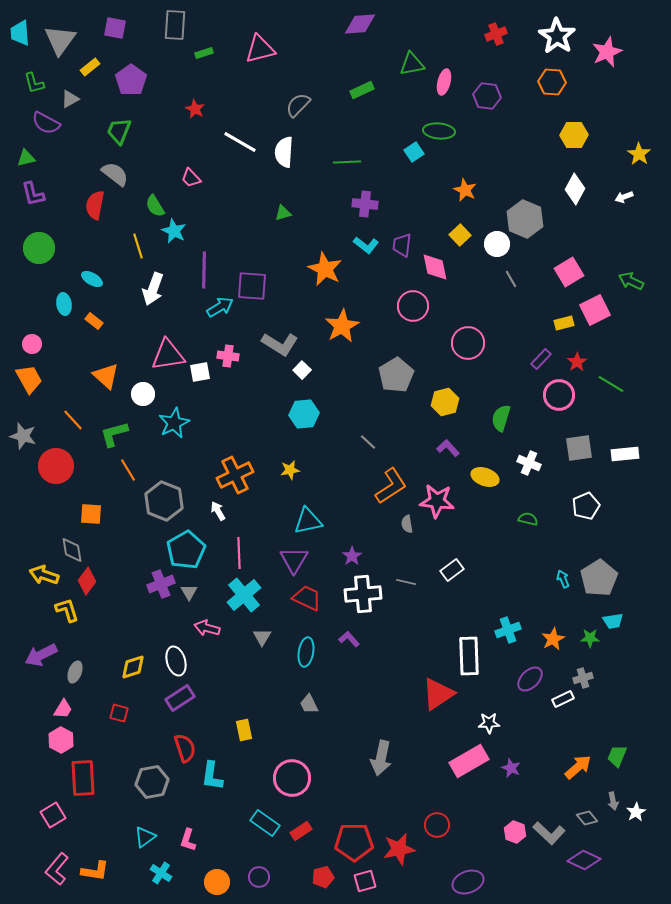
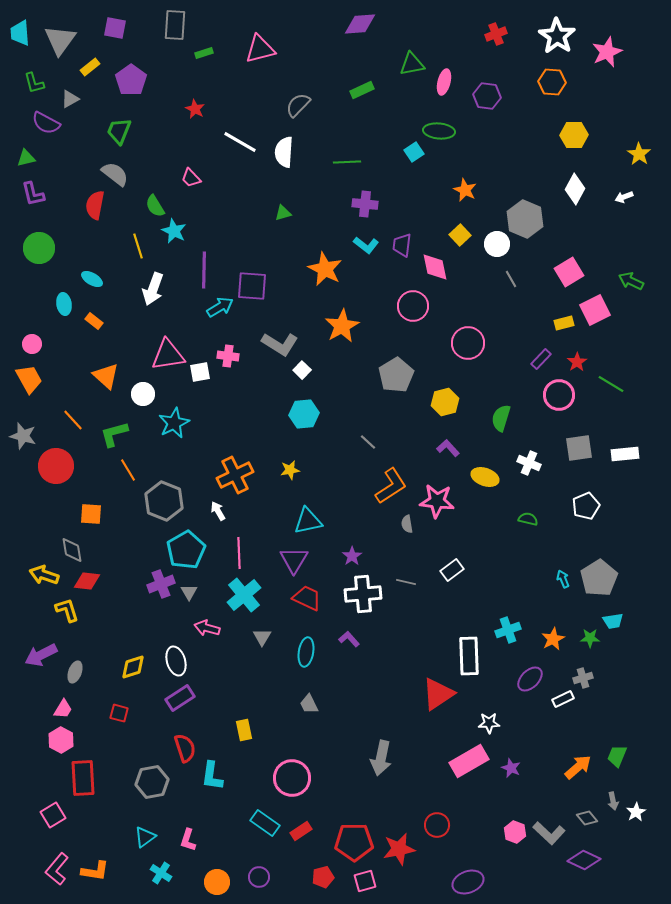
red diamond at (87, 581): rotated 60 degrees clockwise
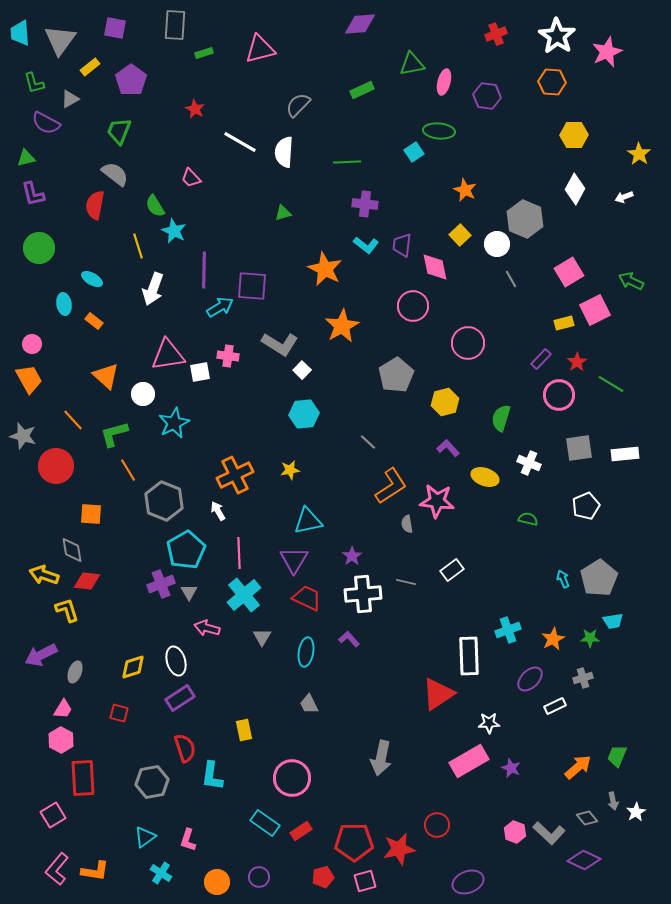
white rectangle at (563, 699): moved 8 px left, 7 px down
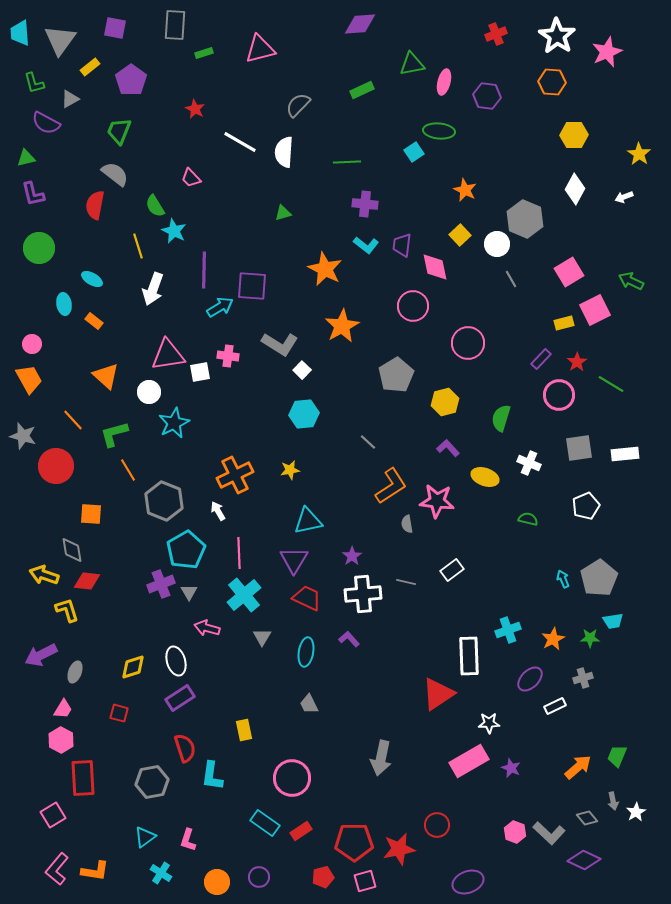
white circle at (143, 394): moved 6 px right, 2 px up
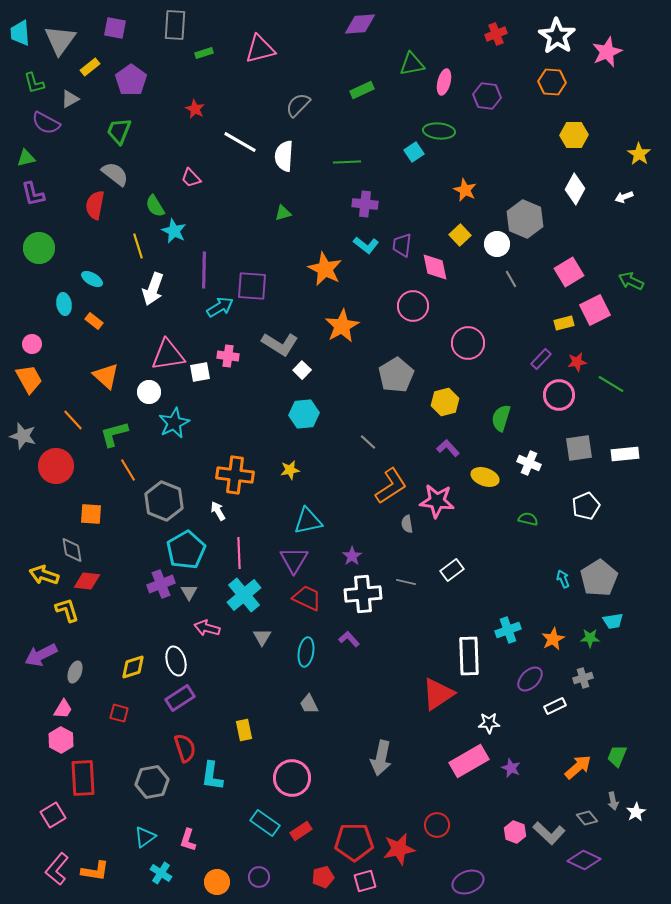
white semicircle at (284, 152): moved 4 px down
red star at (577, 362): rotated 24 degrees clockwise
orange cross at (235, 475): rotated 33 degrees clockwise
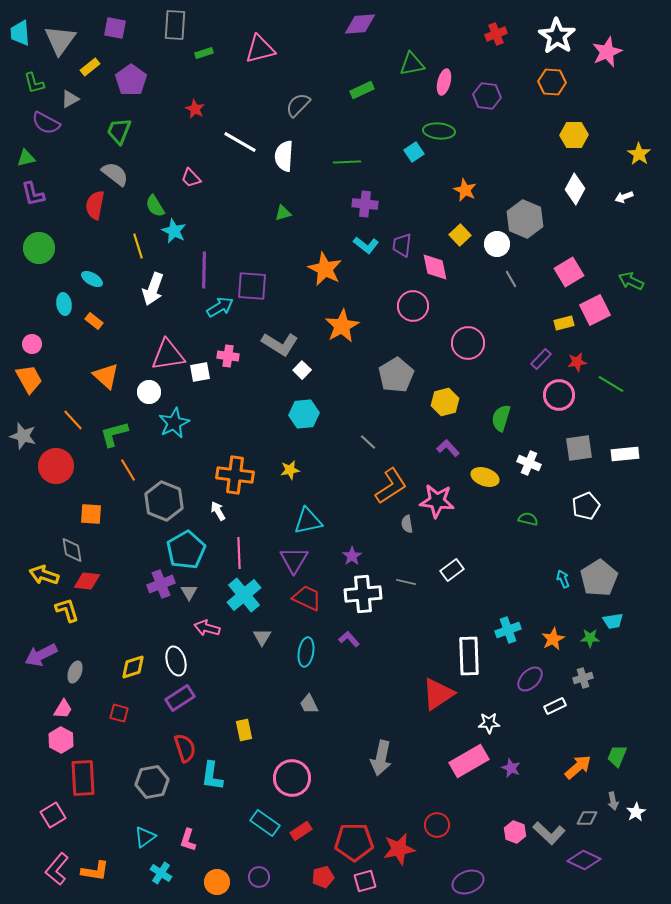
gray diamond at (587, 818): rotated 50 degrees counterclockwise
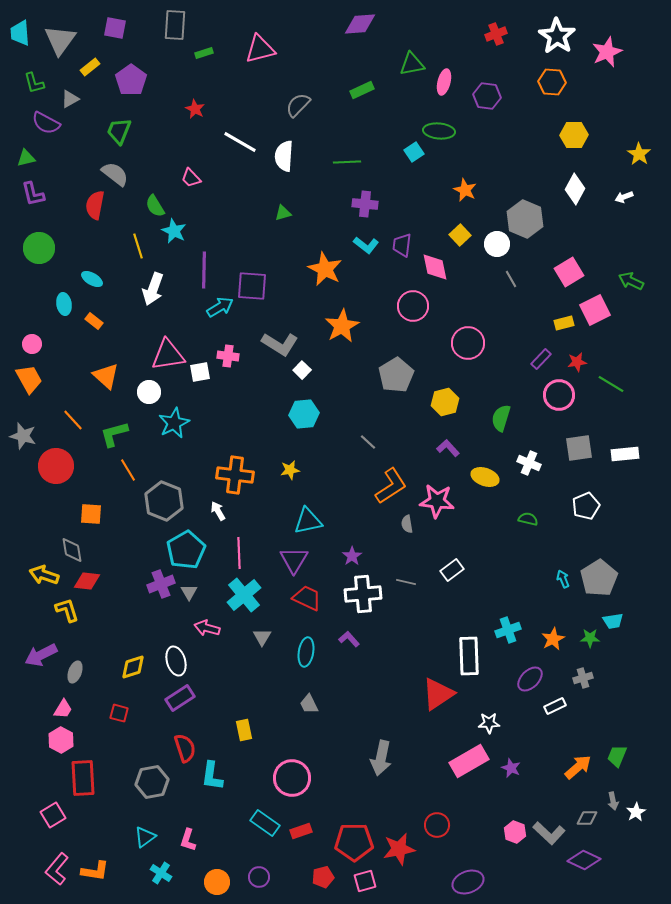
red rectangle at (301, 831): rotated 15 degrees clockwise
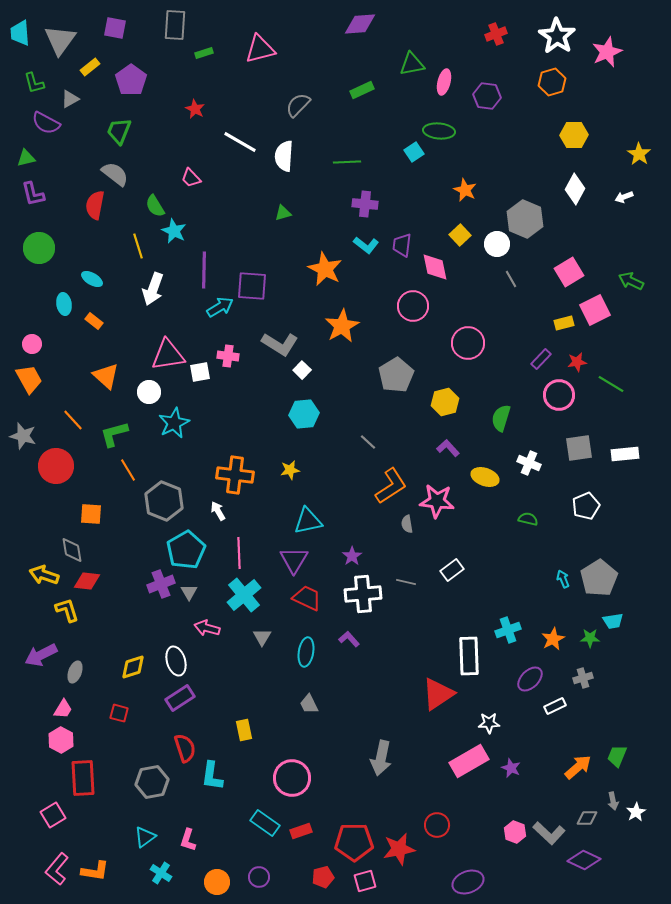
orange hexagon at (552, 82): rotated 20 degrees counterclockwise
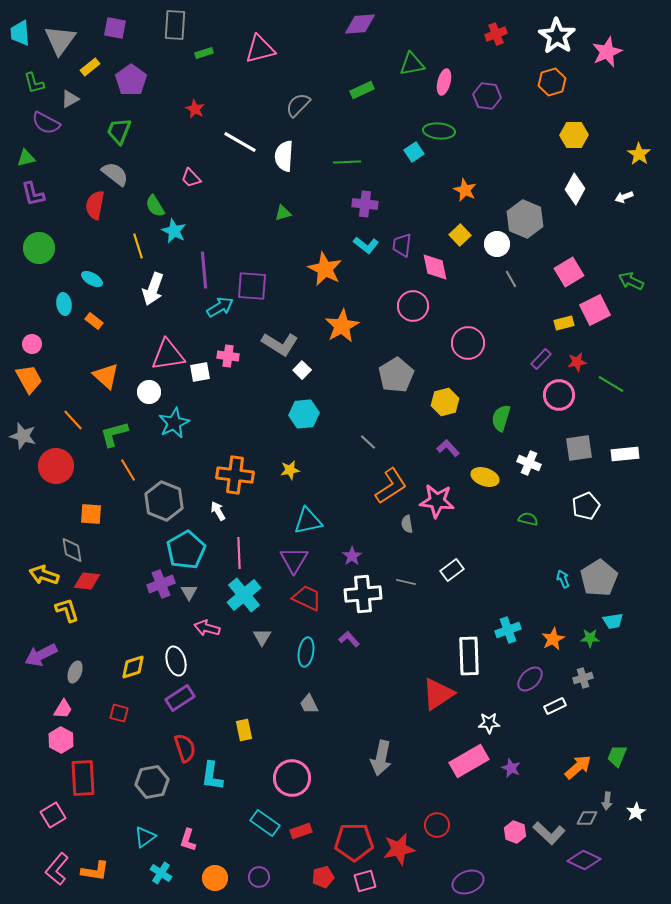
purple line at (204, 270): rotated 6 degrees counterclockwise
gray arrow at (613, 801): moved 6 px left; rotated 18 degrees clockwise
orange circle at (217, 882): moved 2 px left, 4 px up
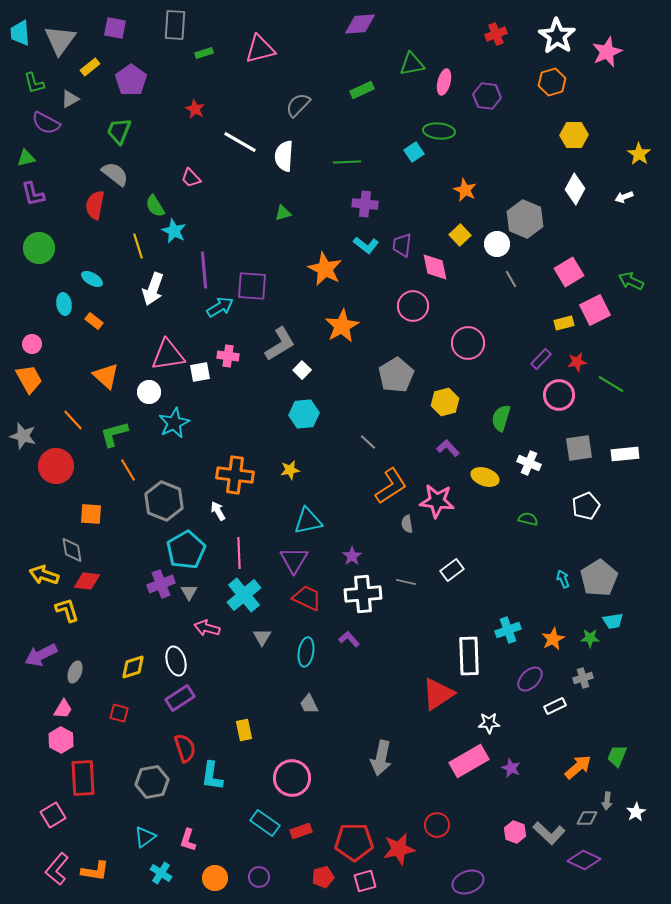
gray L-shape at (280, 344): rotated 63 degrees counterclockwise
